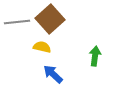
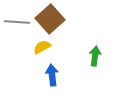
gray line: rotated 10 degrees clockwise
yellow semicircle: rotated 42 degrees counterclockwise
blue arrow: moved 1 px left, 1 px down; rotated 40 degrees clockwise
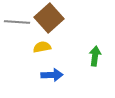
brown square: moved 1 px left, 1 px up
yellow semicircle: rotated 18 degrees clockwise
blue arrow: rotated 95 degrees clockwise
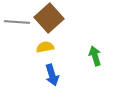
yellow semicircle: moved 3 px right
green arrow: rotated 24 degrees counterclockwise
blue arrow: rotated 75 degrees clockwise
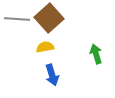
gray line: moved 3 px up
green arrow: moved 1 px right, 2 px up
